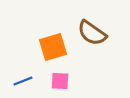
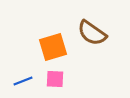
pink square: moved 5 px left, 2 px up
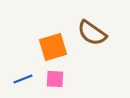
blue line: moved 2 px up
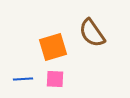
brown semicircle: rotated 20 degrees clockwise
blue line: rotated 18 degrees clockwise
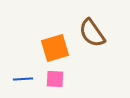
orange square: moved 2 px right, 1 px down
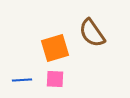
blue line: moved 1 px left, 1 px down
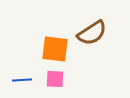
brown semicircle: rotated 88 degrees counterclockwise
orange square: moved 1 px down; rotated 24 degrees clockwise
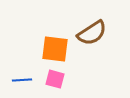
pink square: rotated 12 degrees clockwise
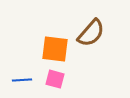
brown semicircle: moved 1 px left; rotated 16 degrees counterclockwise
